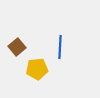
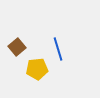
blue line: moved 2 px left, 2 px down; rotated 20 degrees counterclockwise
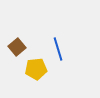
yellow pentagon: moved 1 px left
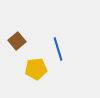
brown square: moved 6 px up
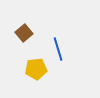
brown square: moved 7 px right, 8 px up
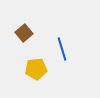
blue line: moved 4 px right
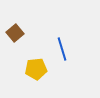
brown square: moved 9 px left
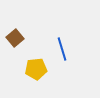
brown square: moved 5 px down
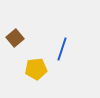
blue line: rotated 35 degrees clockwise
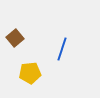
yellow pentagon: moved 6 px left, 4 px down
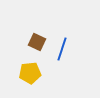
brown square: moved 22 px right, 4 px down; rotated 24 degrees counterclockwise
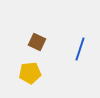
blue line: moved 18 px right
